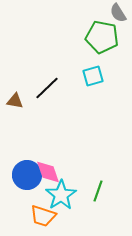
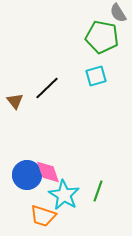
cyan square: moved 3 px right
brown triangle: rotated 42 degrees clockwise
cyan star: moved 3 px right; rotated 8 degrees counterclockwise
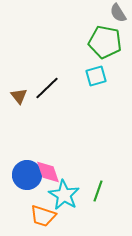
green pentagon: moved 3 px right, 5 px down
brown triangle: moved 4 px right, 5 px up
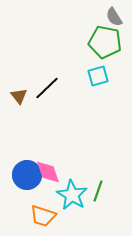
gray semicircle: moved 4 px left, 4 px down
cyan square: moved 2 px right
cyan star: moved 8 px right
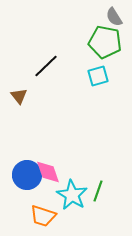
black line: moved 1 px left, 22 px up
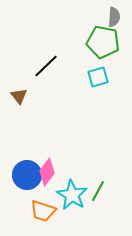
gray semicircle: rotated 144 degrees counterclockwise
green pentagon: moved 2 px left
cyan square: moved 1 px down
pink diamond: moved 1 px left; rotated 56 degrees clockwise
green line: rotated 10 degrees clockwise
orange trapezoid: moved 5 px up
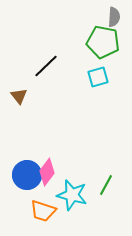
green line: moved 8 px right, 6 px up
cyan star: rotated 16 degrees counterclockwise
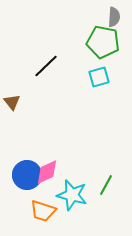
cyan square: moved 1 px right
brown triangle: moved 7 px left, 6 px down
pink diamond: rotated 28 degrees clockwise
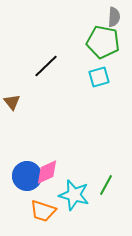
blue circle: moved 1 px down
cyan star: moved 2 px right
